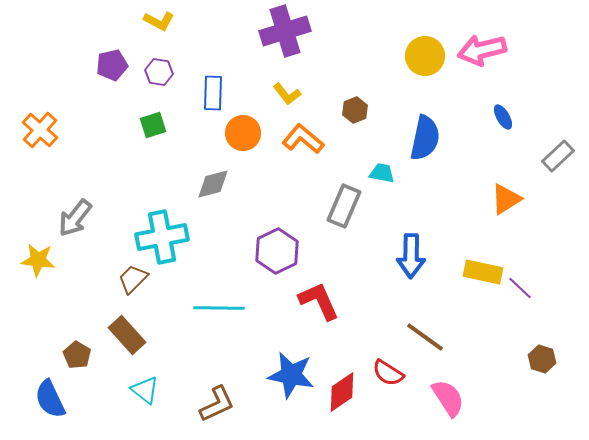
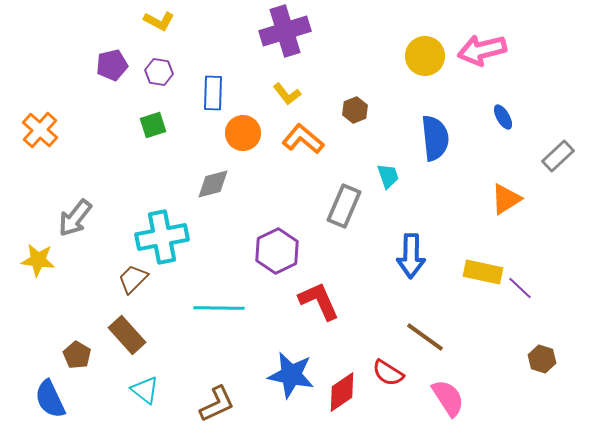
blue semicircle at (425, 138): moved 10 px right; rotated 18 degrees counterclockwise
cyan trapezoid at (382, 173): moved 6 px right, 3 px down; rotated 60 degrees clockwise
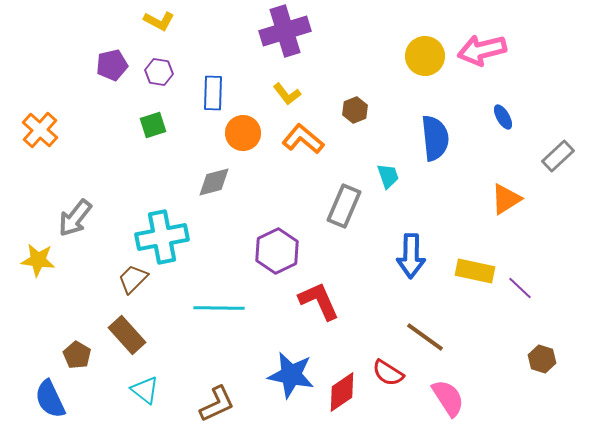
gray diamond at (213, 184): moved 1 px right, 2 px up
yellow rectangle at (483, 272): moved 8 px left, 1 px up
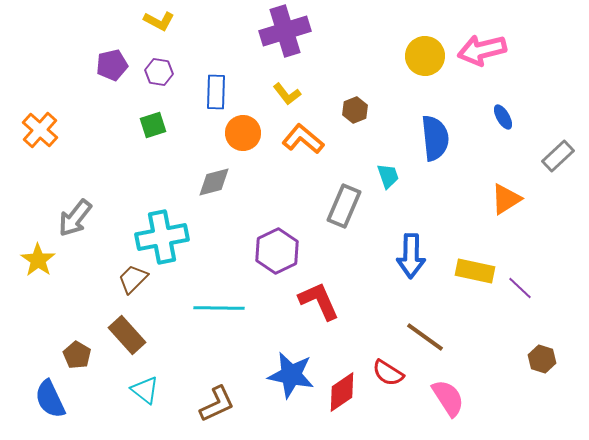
blue rectangle at (213, 93): moved 3 px right, 1 px up
yellow star at (38, 260): rotated 28 degrees clockwise
